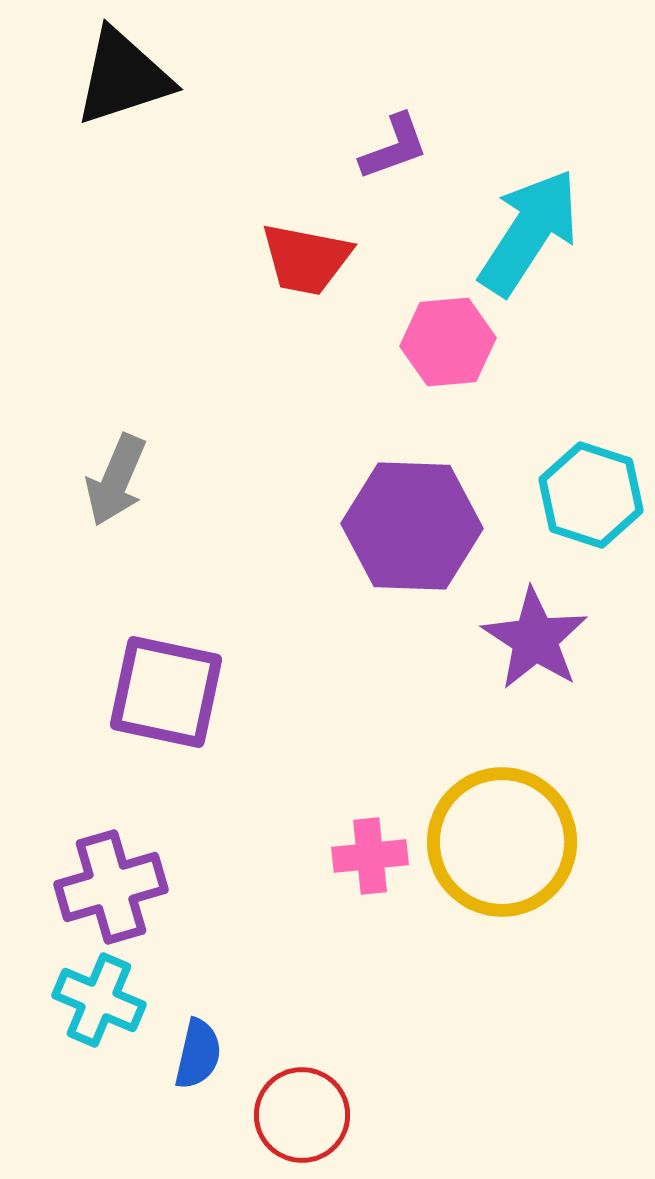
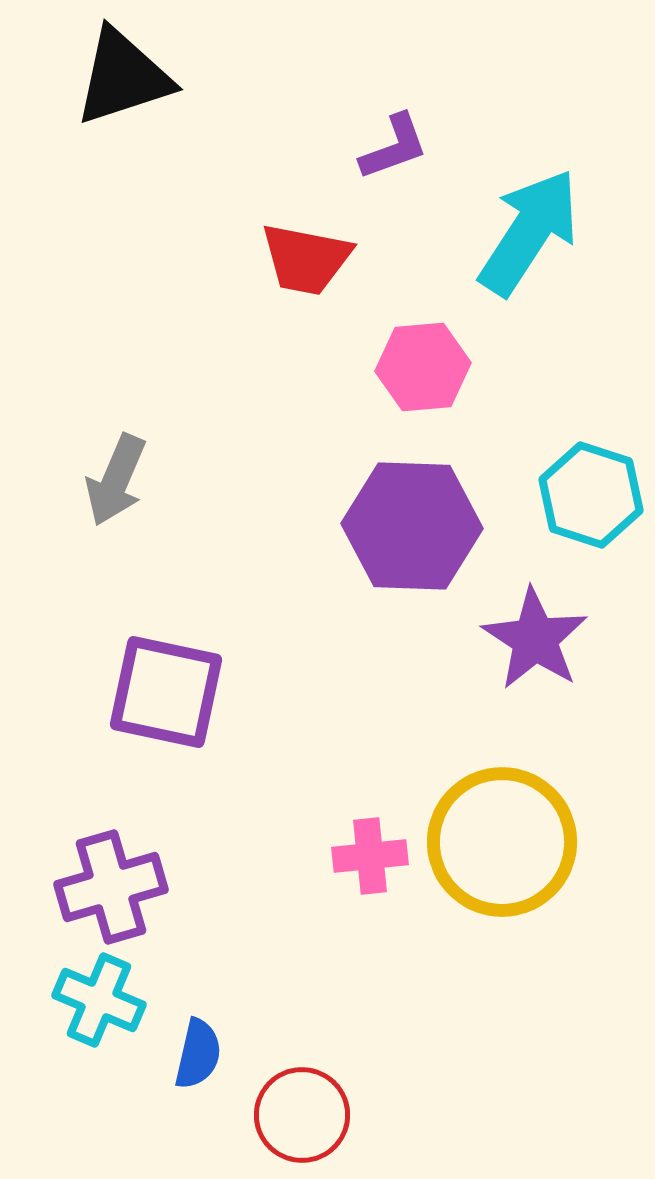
pink hexagon: moved 25 px left, 25 px down
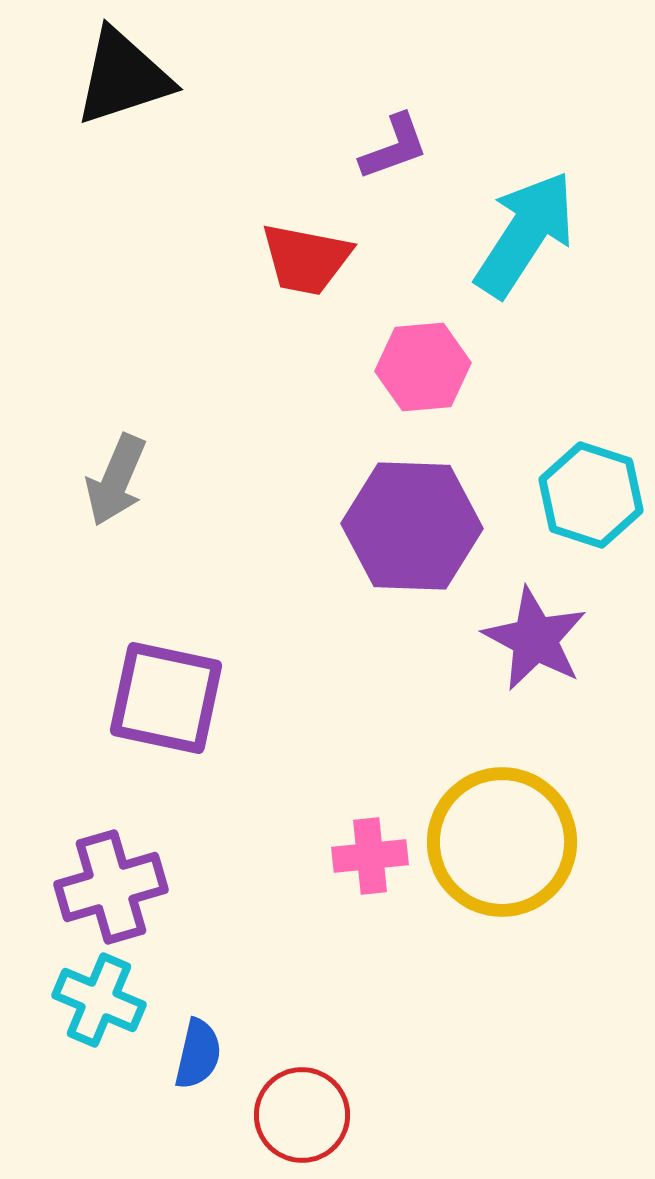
cyan arrow: moved 4 px left, 2 px down
purple star: rotated 5 degrees counterclockwise
purple square: moved 6 px down
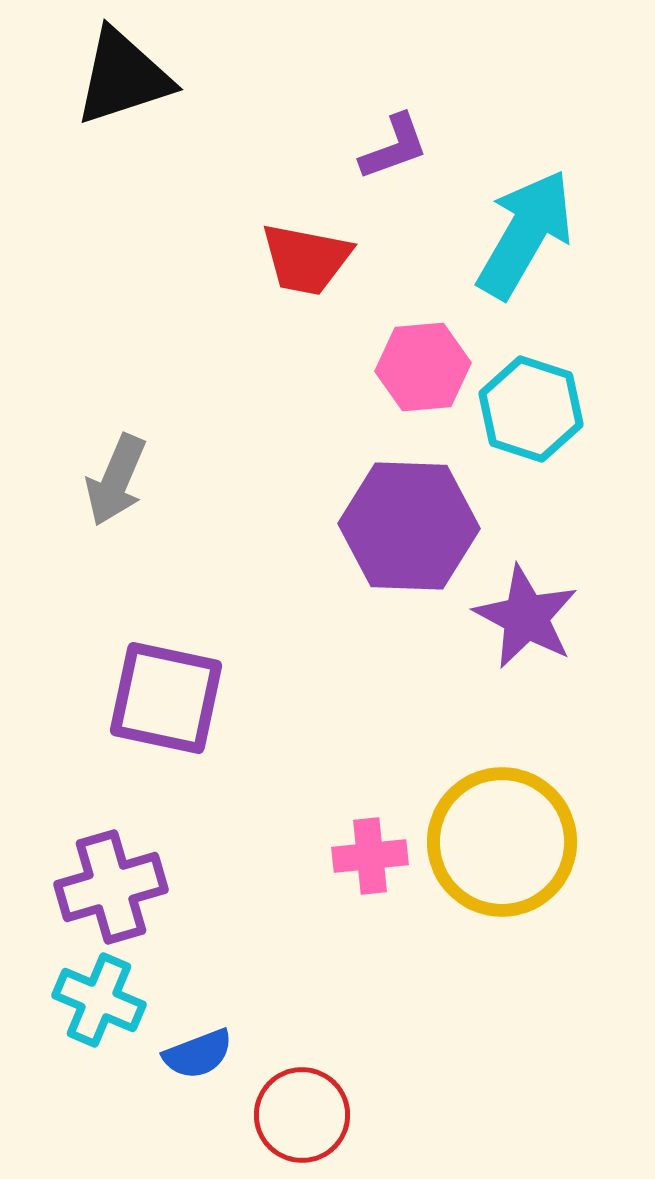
cyan arrow: rotated 3 degrees counterclockwise
cyan hexagon: moved 60 px left, 86 px up
purple hexagon: moved 3 px left
purple star: moved 9 px left, 22 px up
blue semicircle: rotated 56 degrees clockwise
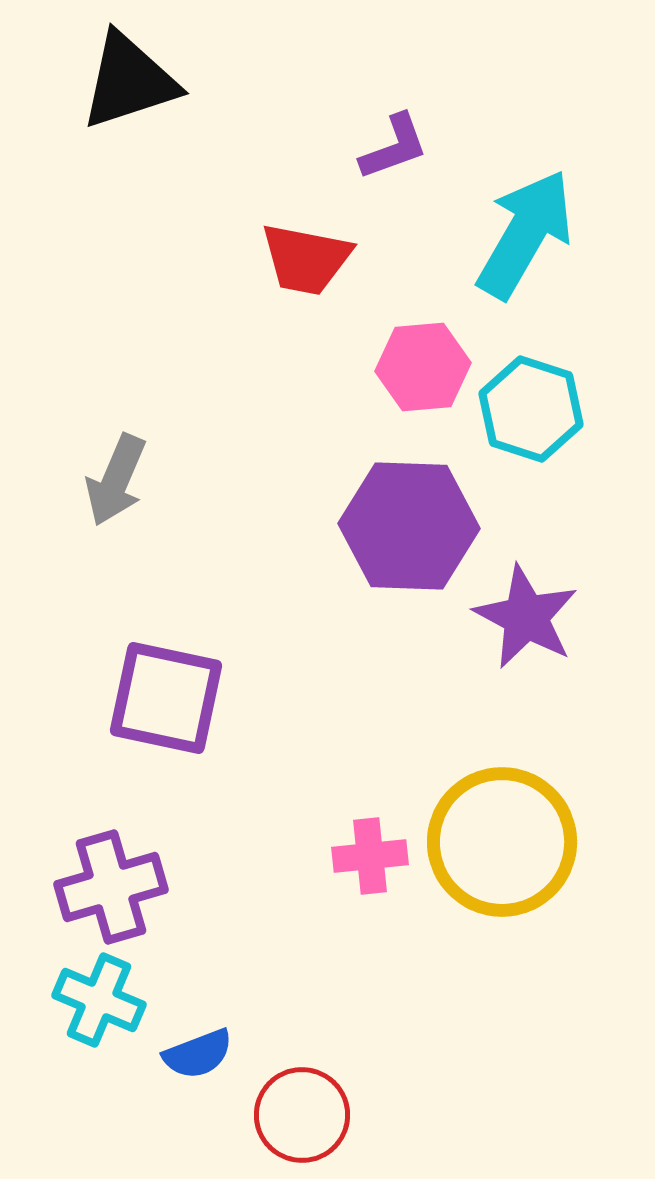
black triangle: moved 6 px right, 4 px down
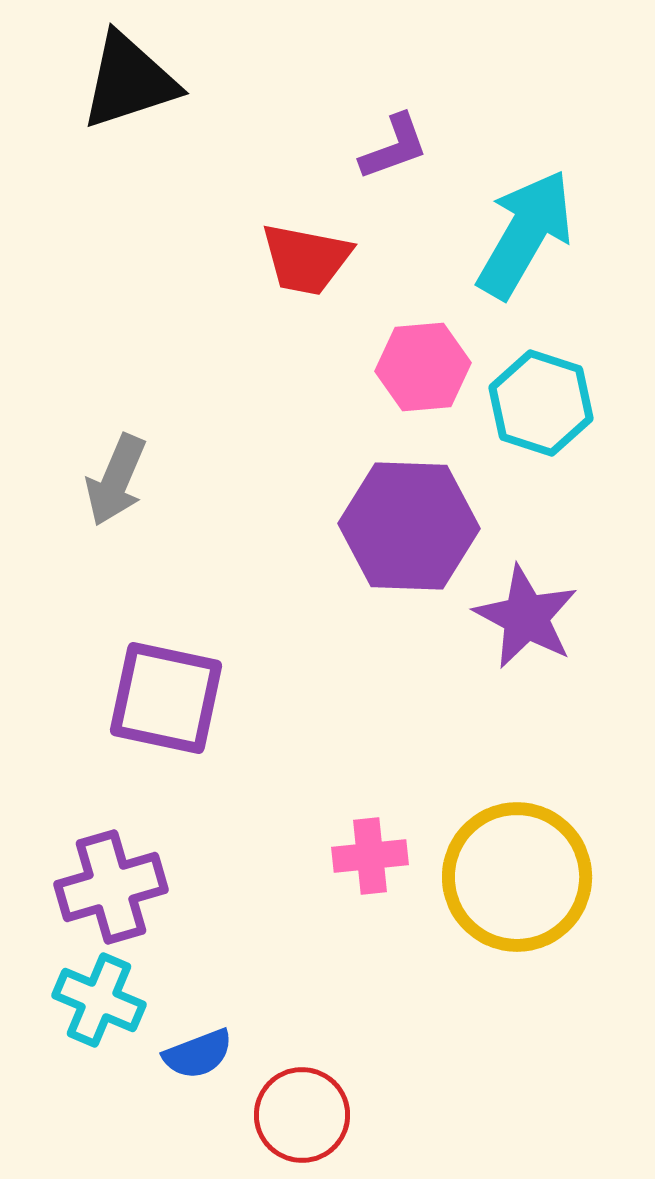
cyan hexagon: moved 10 px right, 6 px up
yellow circle: moved 15 px right, 35 px down
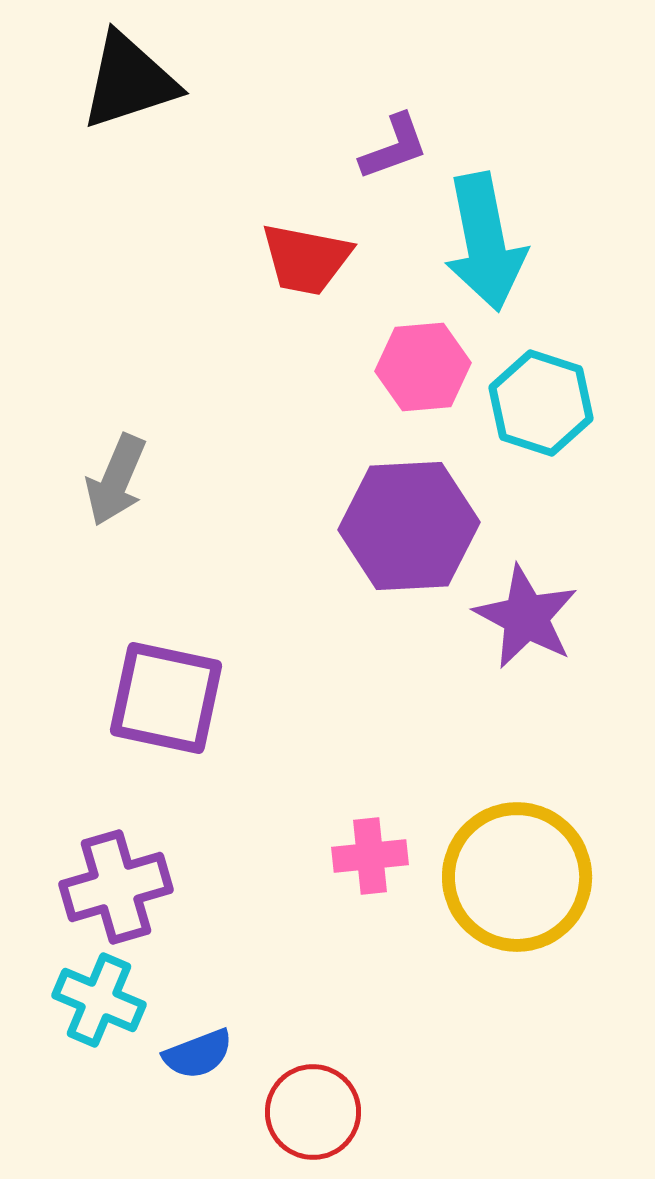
cyan arrow: moved 40 px left, 8 px down; rotated 139 degrees clockwise
purple hexagon: rotated 5 degrees counterclockwise
purple cross: moved 5 px right
red circle: moved 11 px right, 3 px up
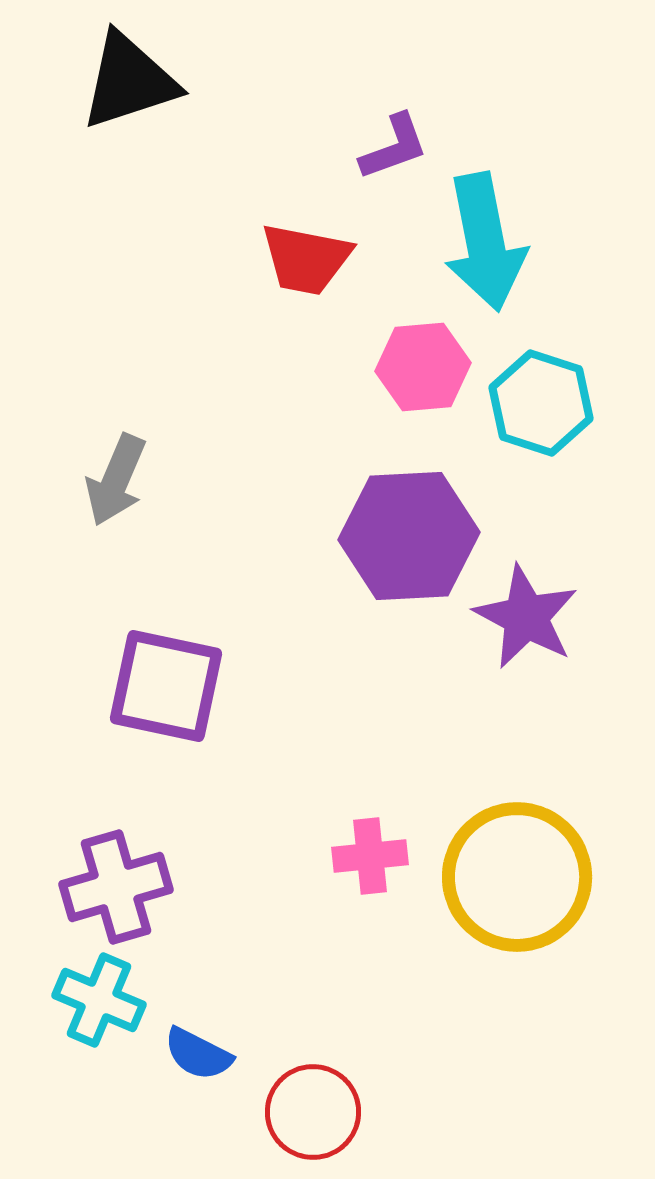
purple hexagon: moved 10 px down
purple square: moved 12 px up
blue semicircle: rotated 48 degrees clockwise
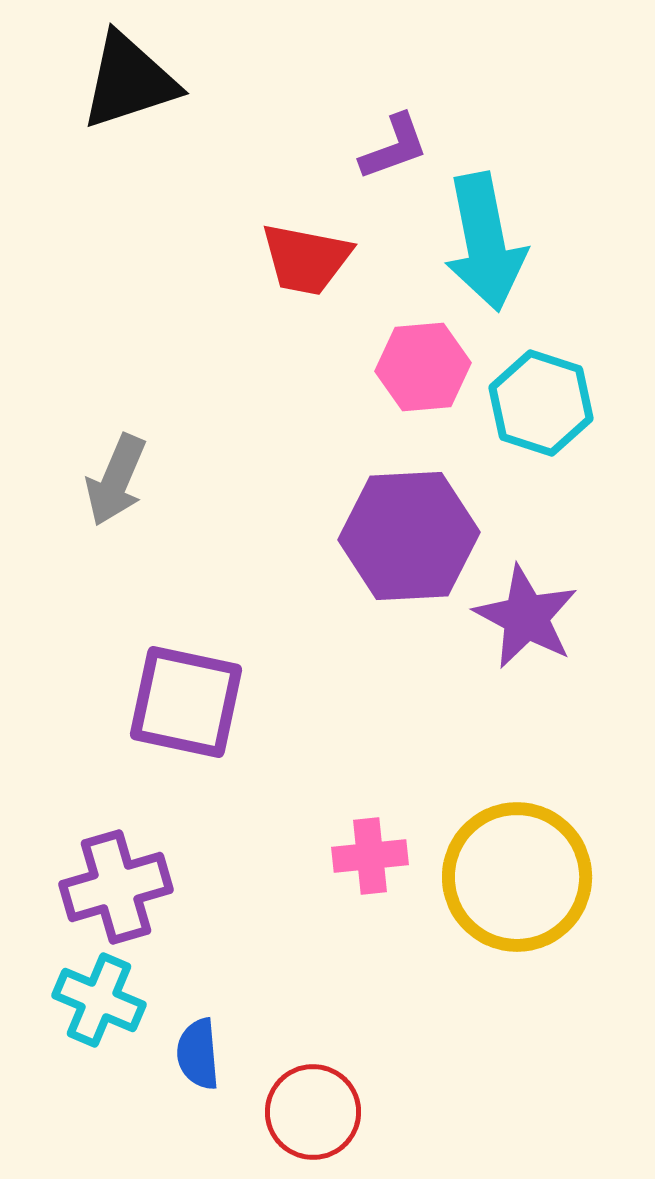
purple square: moved 20 px right, 16 px down
blue semicircle: rotated 58 degrees clockwise
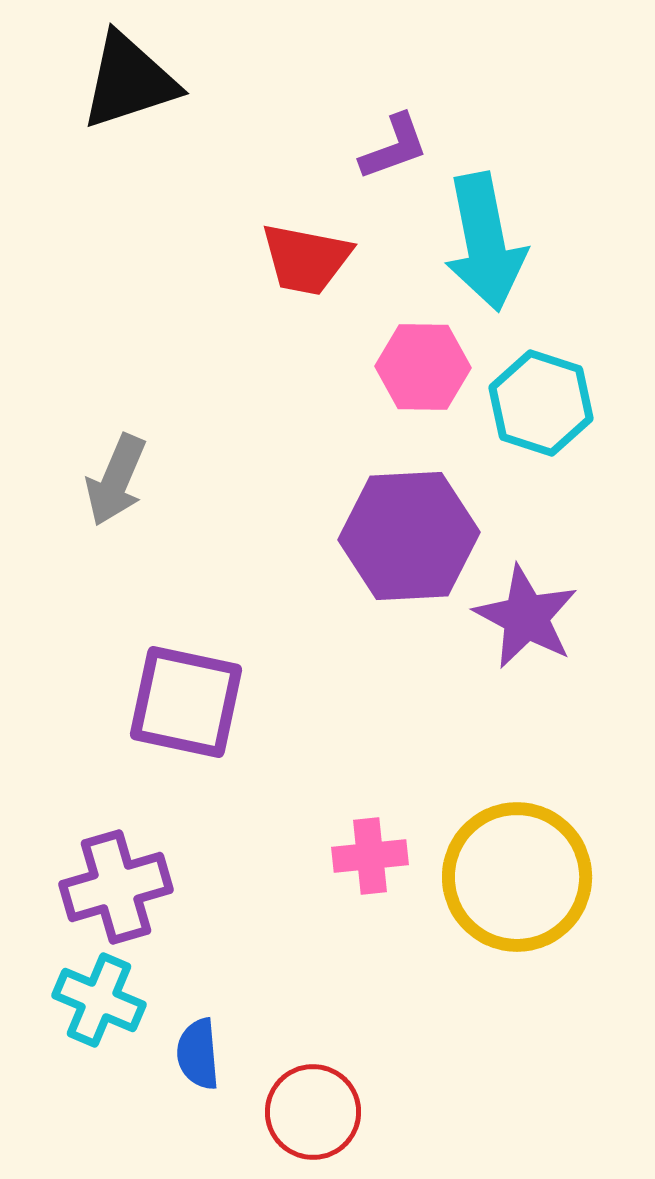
pink hexagon: rotated 6 degrees clockwise
